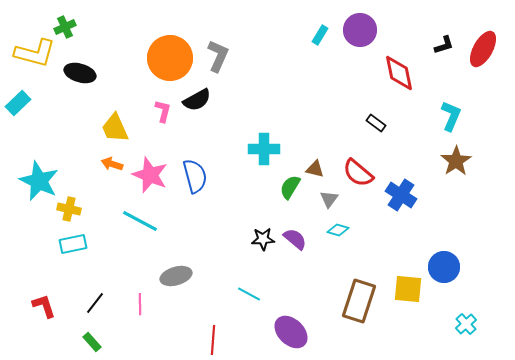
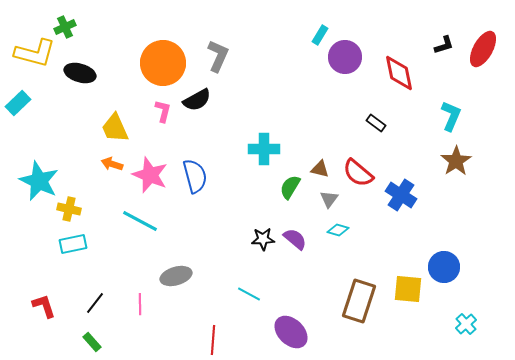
purple circle at (360, 30): moved 15 px left, 27 px down
orange circle at (170, 58): moved 7 px left, 5 px down
brown triangle at (315, 169): moved 5 px right
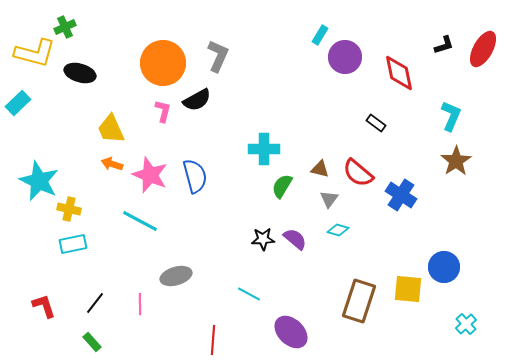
yellow trapezoid at (115, 128): moved 4 px left, 1 px down
green semicircle at (290, 187): moved 8 px left, 1 px up
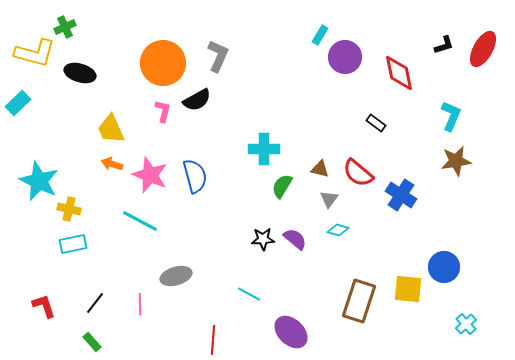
brown star at (456, 161): rotated 24 degrees clockwise
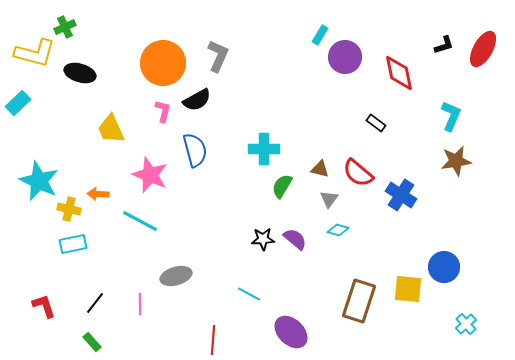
orange arrow at (112, 164): moved 14 px left, 30 px down; rotated 15 degrees counterclockwise
blue semicircle at (195, 176): moved 26 px up
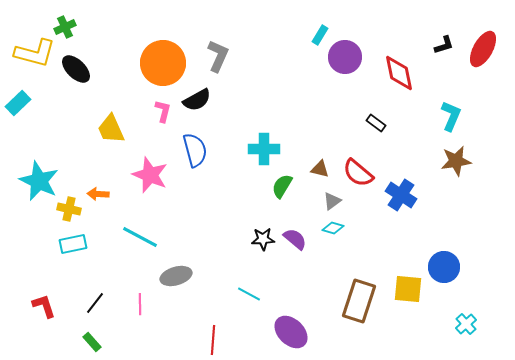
black ellipse at (80, 73): moved 4 px left, 4 px up; rotated 28 degrees clockwise
gray triangle at (329, 199): moved 3 px right, 2 px down; rotated 18 degrees clockwise
cyan line at (140, 221): moved 16 px down
cyan diamond at (338, 230): moved 5 px left, 2 px up
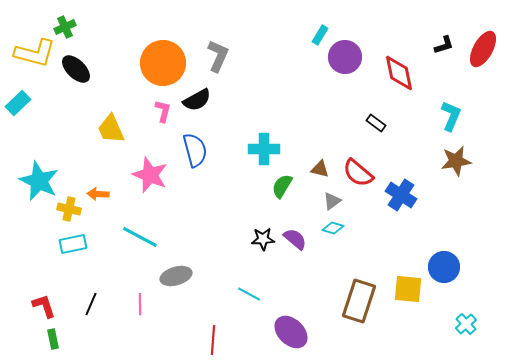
black line at (95, 303): moved 4 px left, 1 px down; rotated 15 degrees counterclockwise
green rectangle at (92, 342): moved 39 px left, 3 px up; rotated 30 degrees clockwise
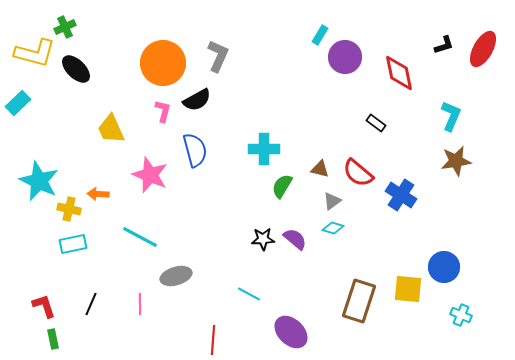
cyan cross at (466, 324): moved 5 px left, 9 px up; rotated 25 degrees counterclockwise
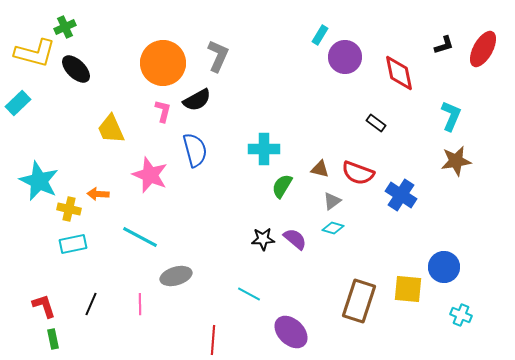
red semicircle at (358, 173): rotated 20 degrees counterclockwise
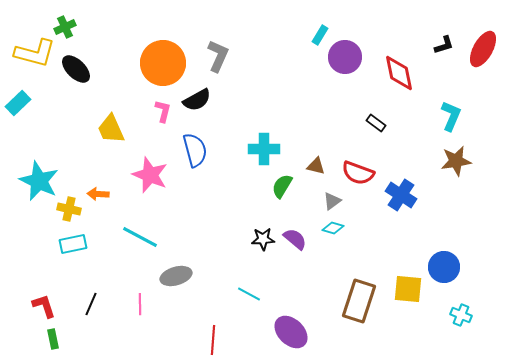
brown triangle at (320, 169): moved 4 px left, 3 px up
